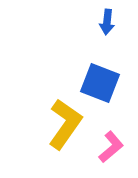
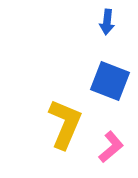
blue square: moved 10 px right, 2 px up
yellow L-shape: rotated 12 degrees counterclockwise
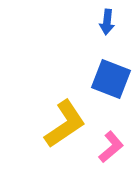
blue square: moved 1 px right, 2 px up
yellow L-shape: rotated 33 degrees clockwise
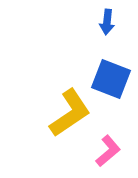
yellow L-shape: moved 5 px right, 11 px up
pink L-shape: moved 3 px left, 4 px down
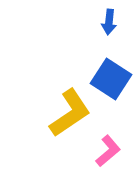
blue arrow: moved 2 px right
blue square: rotated 12 degrees clockwise
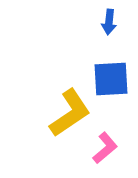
blue square: rotated 36 degrees counterclockwise
pink L-shape: moved 3 px left, 3 px up
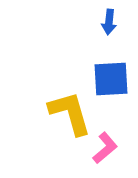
yellow L-shape: rotated 72 degrees counterclockwise
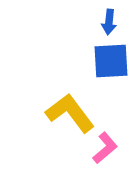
blue square: moved 18 px up
yellow L-shape: rotated 21 degrees counterclockwise
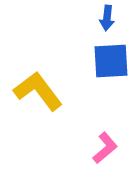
blue arrow: moved 2 px left, 4 px up
yellow L-shape: moved 32 px left, 22 px up
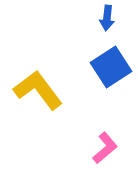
blue square: moved 6 px down; rotated 30 degrees counterclockwise
yellow L-shape: moved 1 px up
